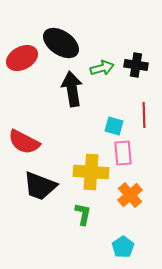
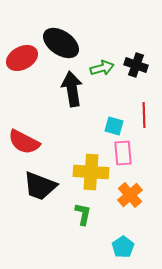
black cross: rotated 10 degrees clockwise
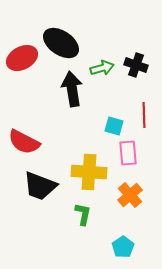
pink rectangle: moved 5 px right
yellow cross: moved 2 px left
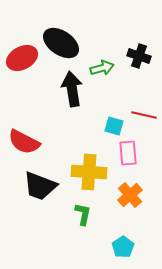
black cross: moved 3 px right, 9 px up
red line: rotated 75 degrees counterclockwise
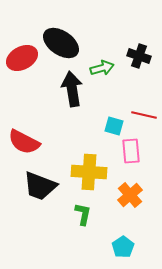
pink rectangle: moved 3 px right, 2 px up
